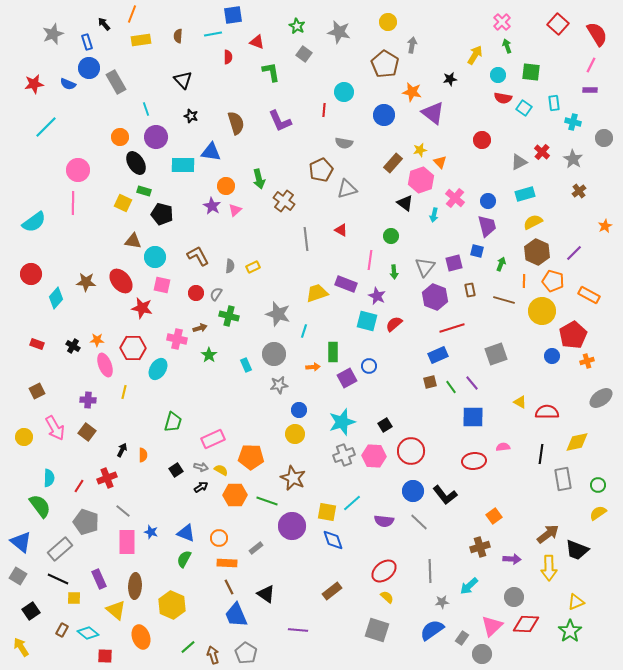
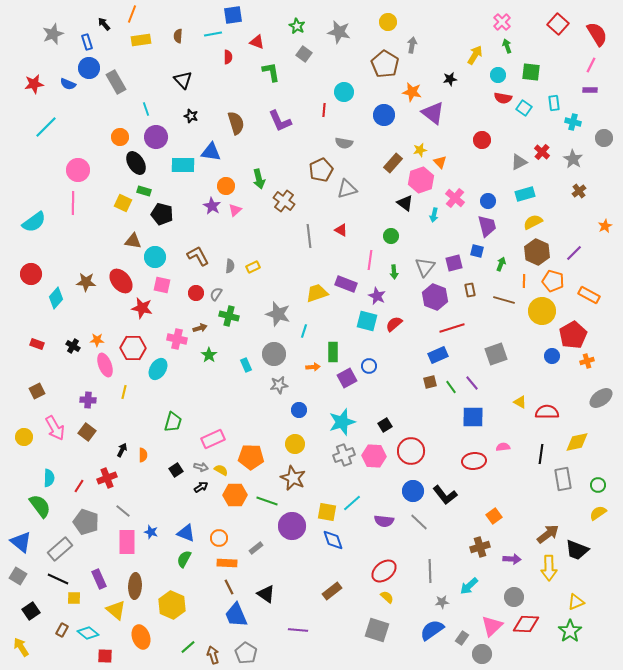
gray line at (306, 239): moved 3 px right, 3 px up
yellow circle at (295, 434): moved 10 px down
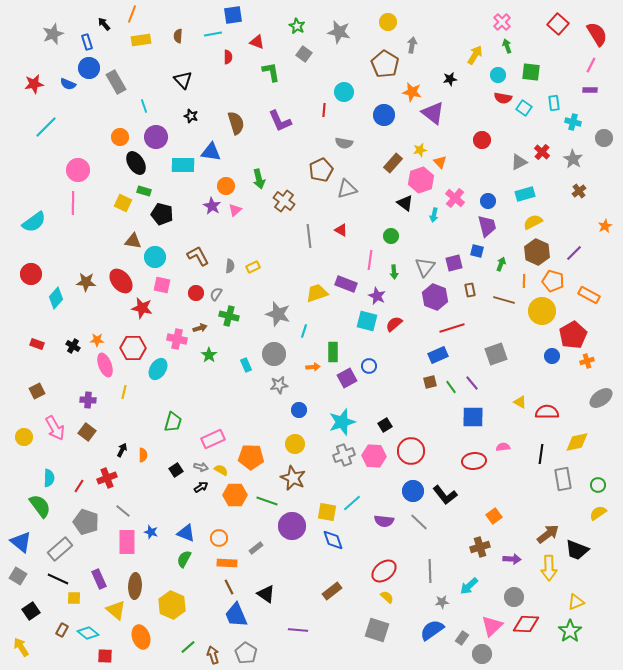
cyan line at (146, 109): moved 2 px left, 3 px up
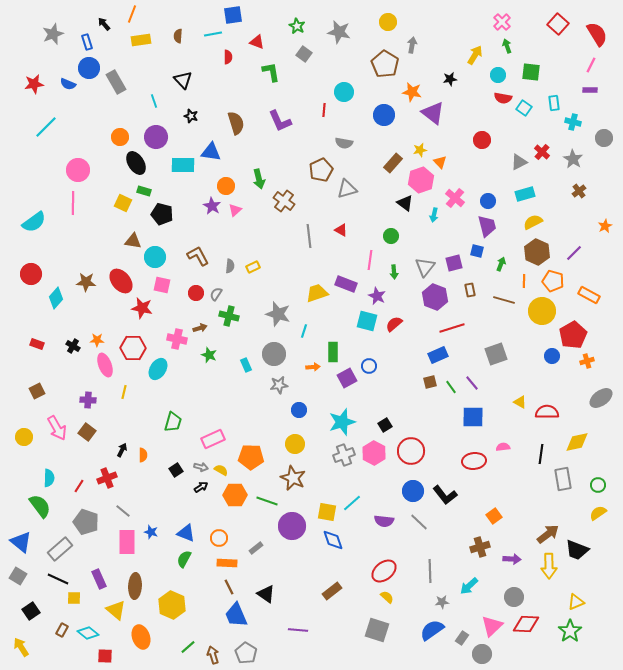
cyan line at (144, 106): moved 10 px right, 5 px up
green star at (209, 355): rotated 14 degrees counterclockwise
pink arrow at (55, 428): moved 2 px right
pink hexagon at (374, 456): moved 3 px up; rotated 25 degrees clockwise
yellow arrow at (549, 568): moved 2 px up
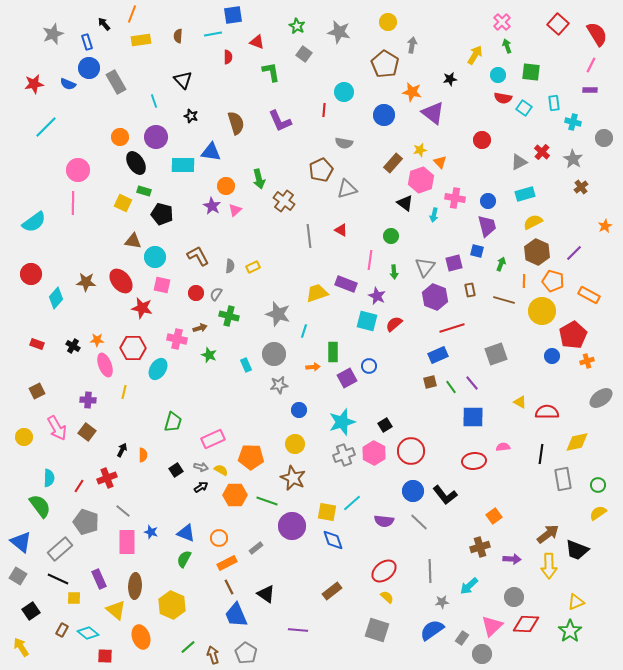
brown cross at (579, 191): moved 2 px right, 4 px up
pink cross at (455, 198): rotated 30 degrees counterclockwise
orange rectangle at (227, 563): rotated 30 degrees counterclockwise
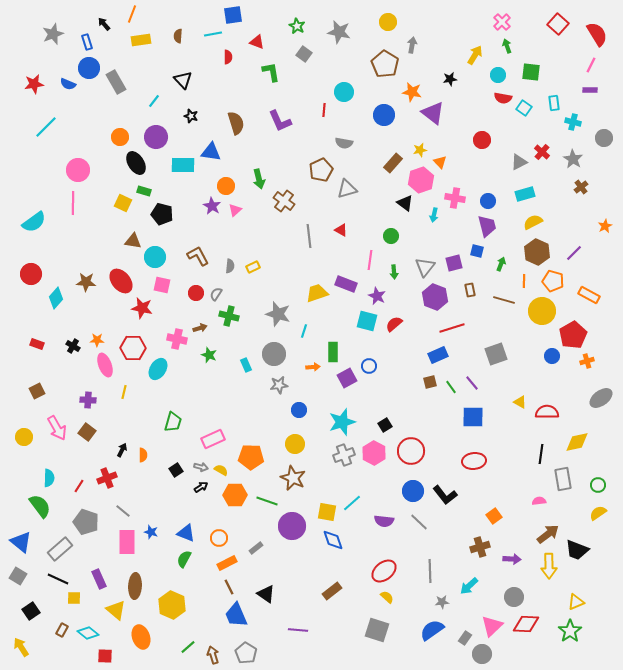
cyan line at (154, 101): rotated 56 degrees clockwise
pink semicircle at (503, 447): moved 36 px right, 54 px down
gray rectangle at (462, 638): moved 3 px right
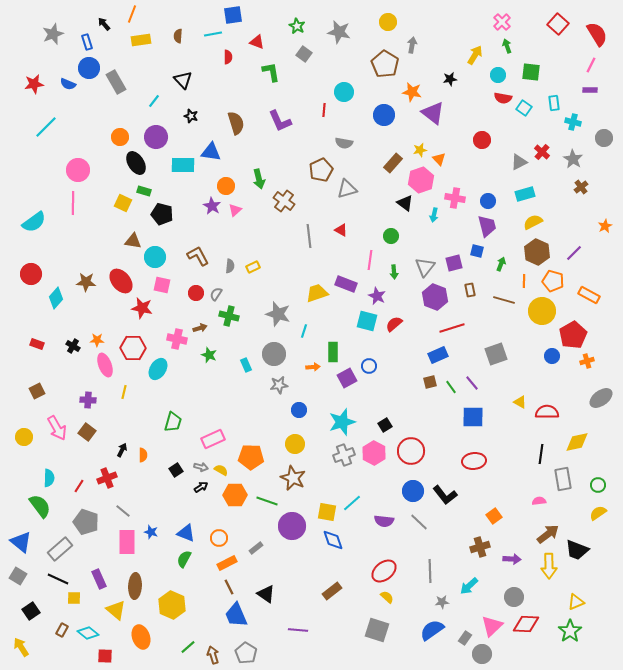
orange triangle at (440, 162): moved 1 px left, 3 px up
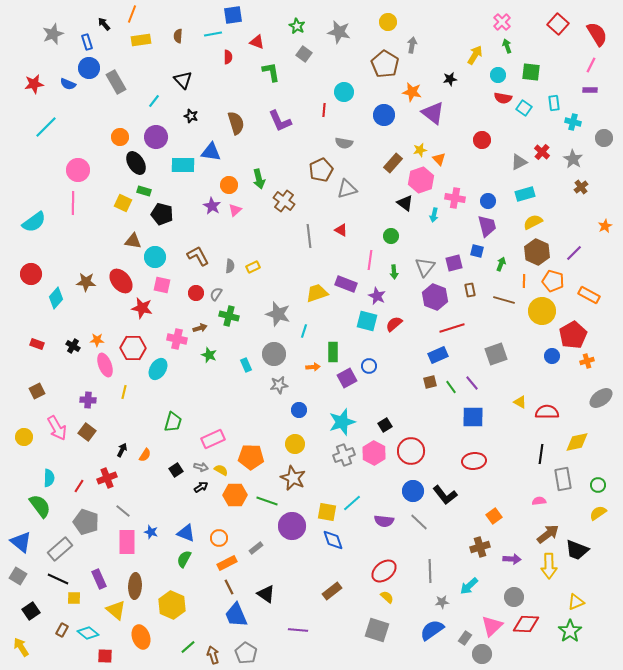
orange circle at (226, 186): moved 3 px right, 1 px up
orange semicircle at (143, 455): moved 2 px right; rotated 32 degrees clockwise
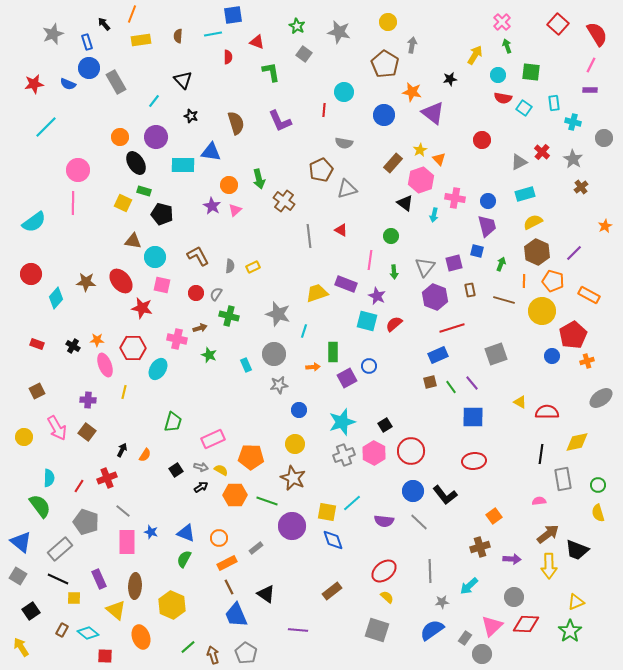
yellow star at (420, 150): rotated 16 degrees counterclockwise
yellow semicircle at (598, 513): rotated 72 degrees counterclockwise
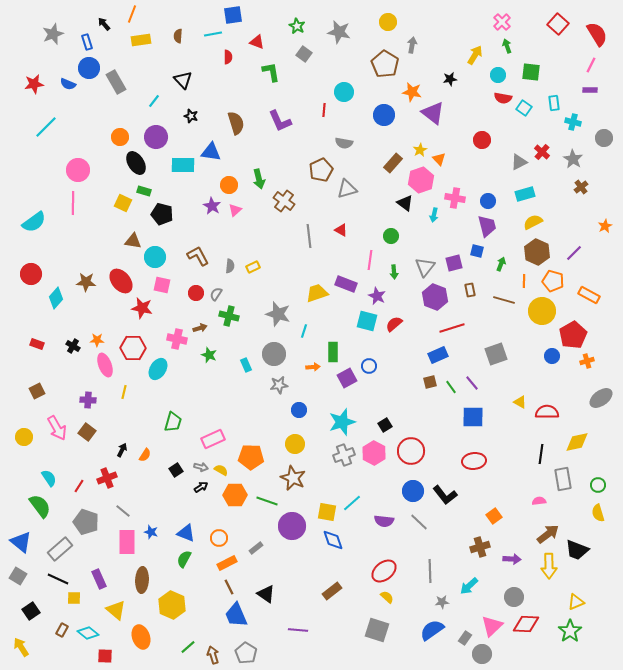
cyan semicircle at (49, 478): rotated 36 degrees counterclockwise
brown ellipse at (135, 586): moved 7 px right, 6 px up
